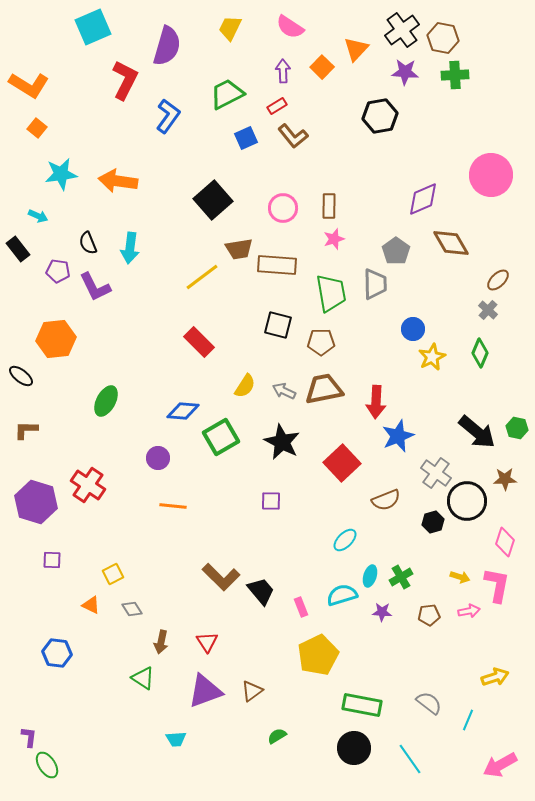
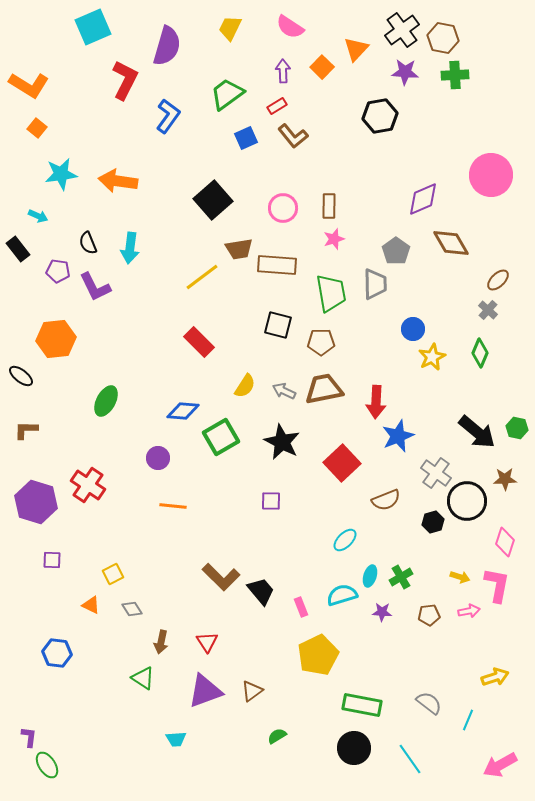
green trapezoid at (227, 94): rotated 9 degrees counterclockwise
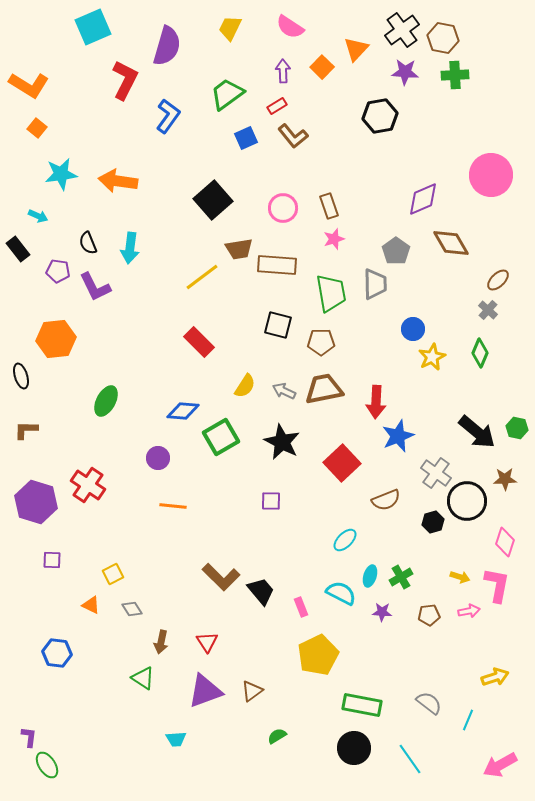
brown rectangle at (329, 206): rotated 20 degrees counterclockwise
black ellipse at (21, 376): rotated 35 degrees clockwise
cyan semicircle at (342, 595): moved 1 px left, 2 px up; rotated 44 degrees clockwise
